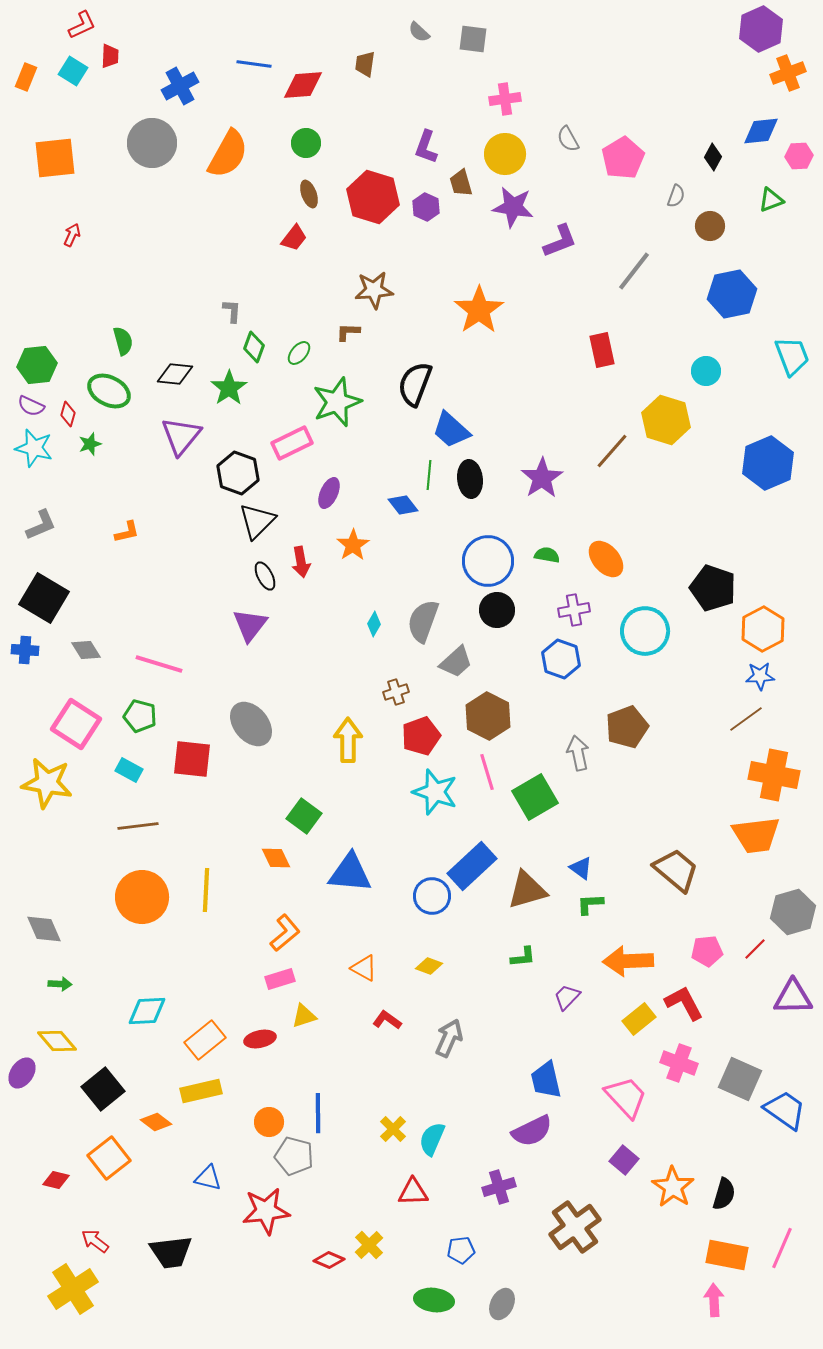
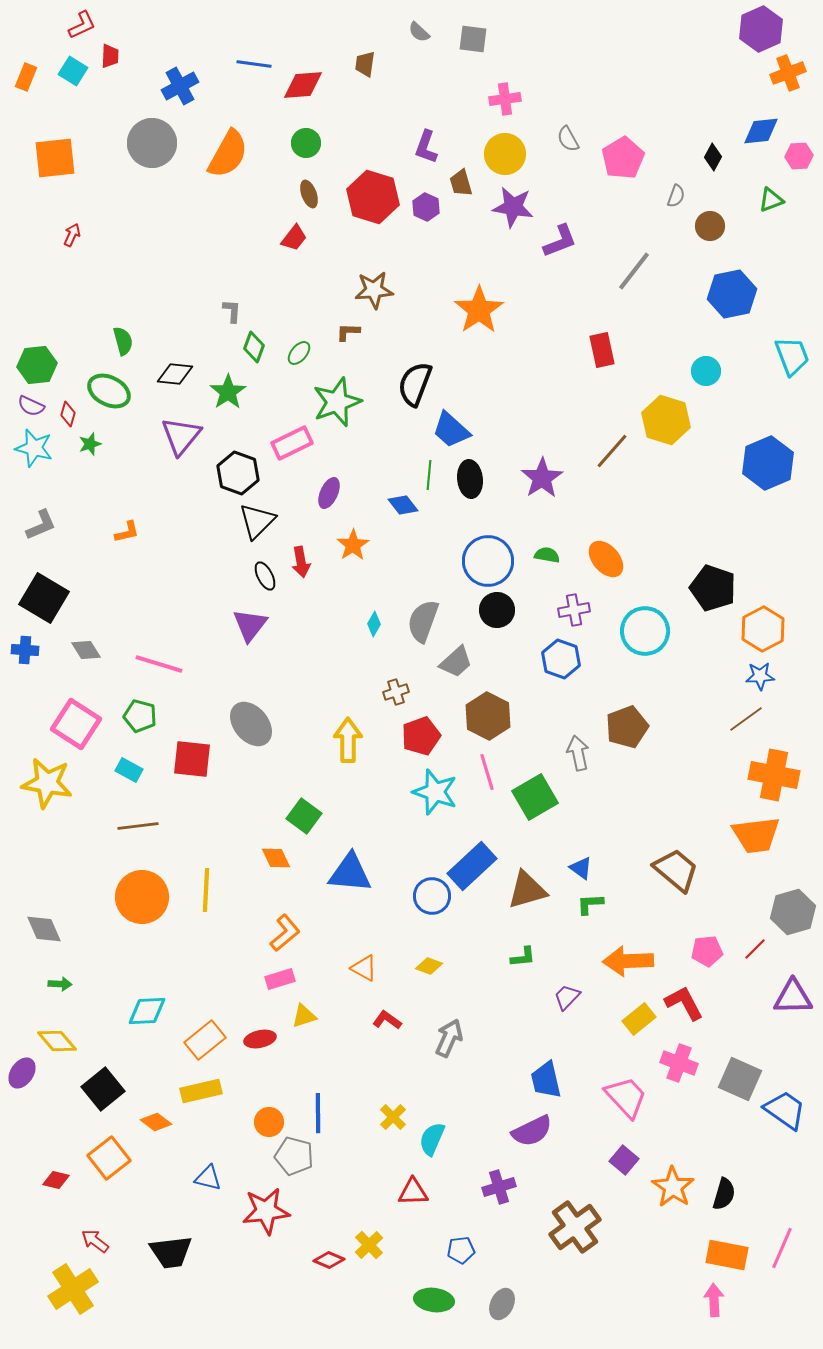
green star at (229, 388): moved 1 px left, 4 px down
yellow cross at (393, 1129): moved 12 px up
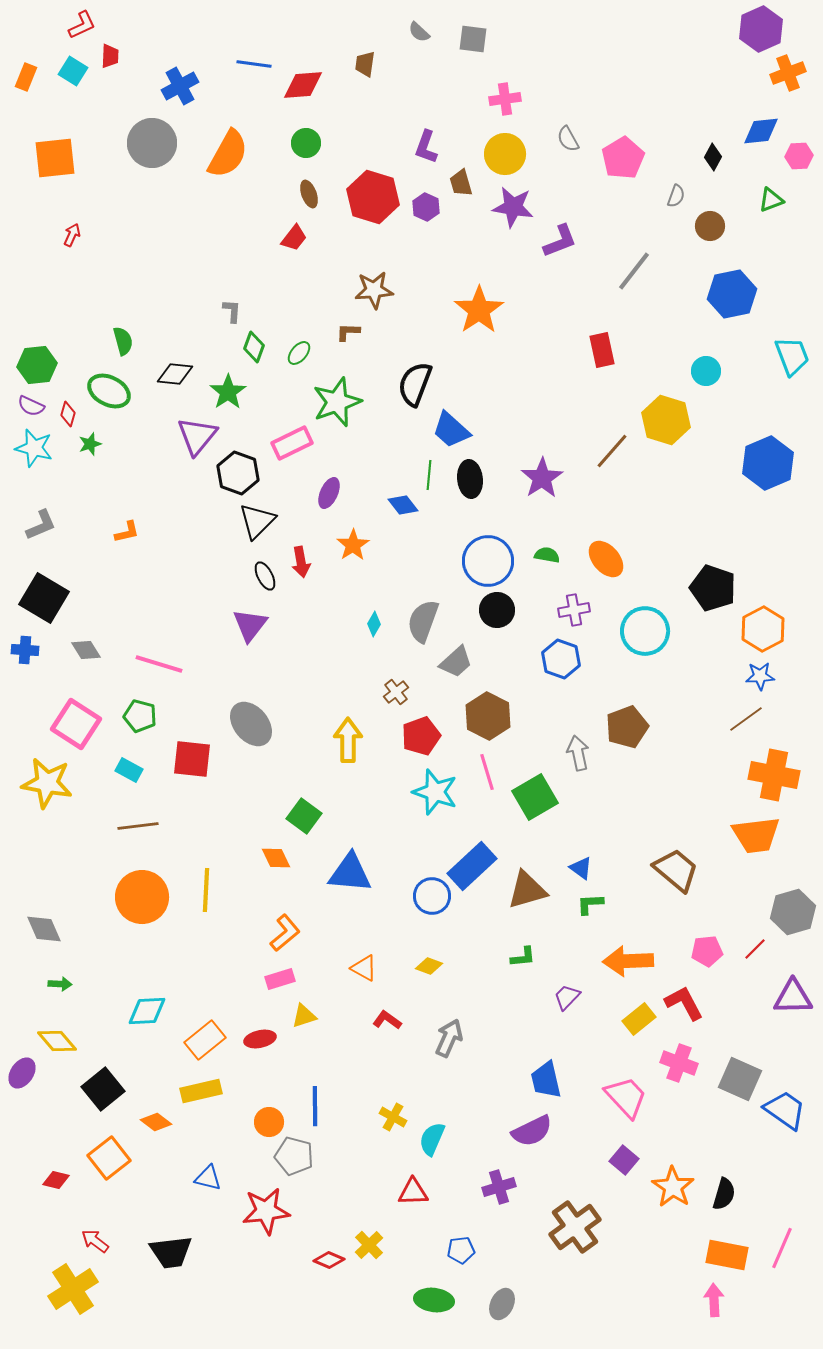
purple triangle at (181, 436): moved 16 px right
brown cross at (396, 692): rotated 20 degrees counterclockwise
blue line at (318, 1113): moved 3 px left, 7 px up
yellow cross at (393, 1117): rotated 16 degrees counterclockwise
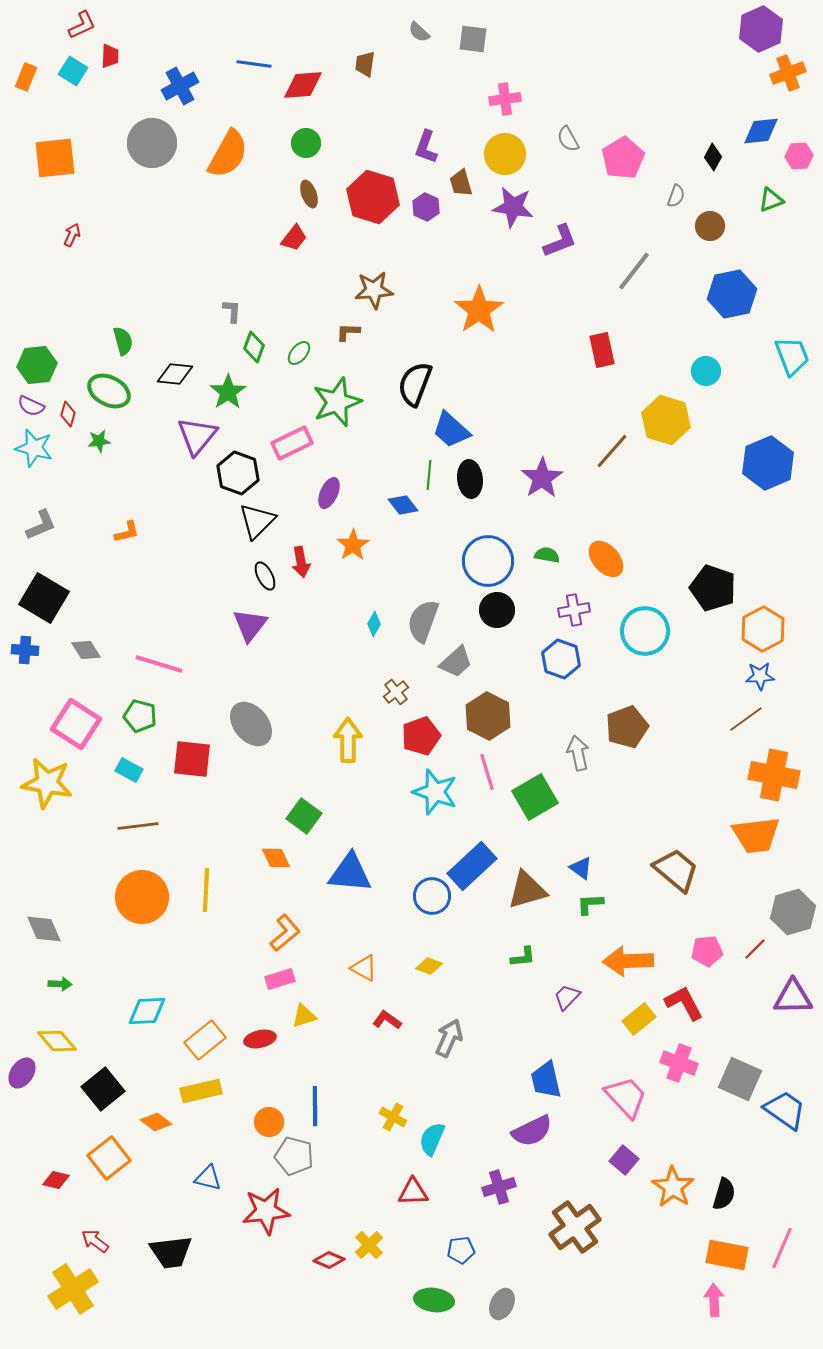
green star at (90, 444): moved 9 px right, 3 px up; rotated 10 degrees clockwise
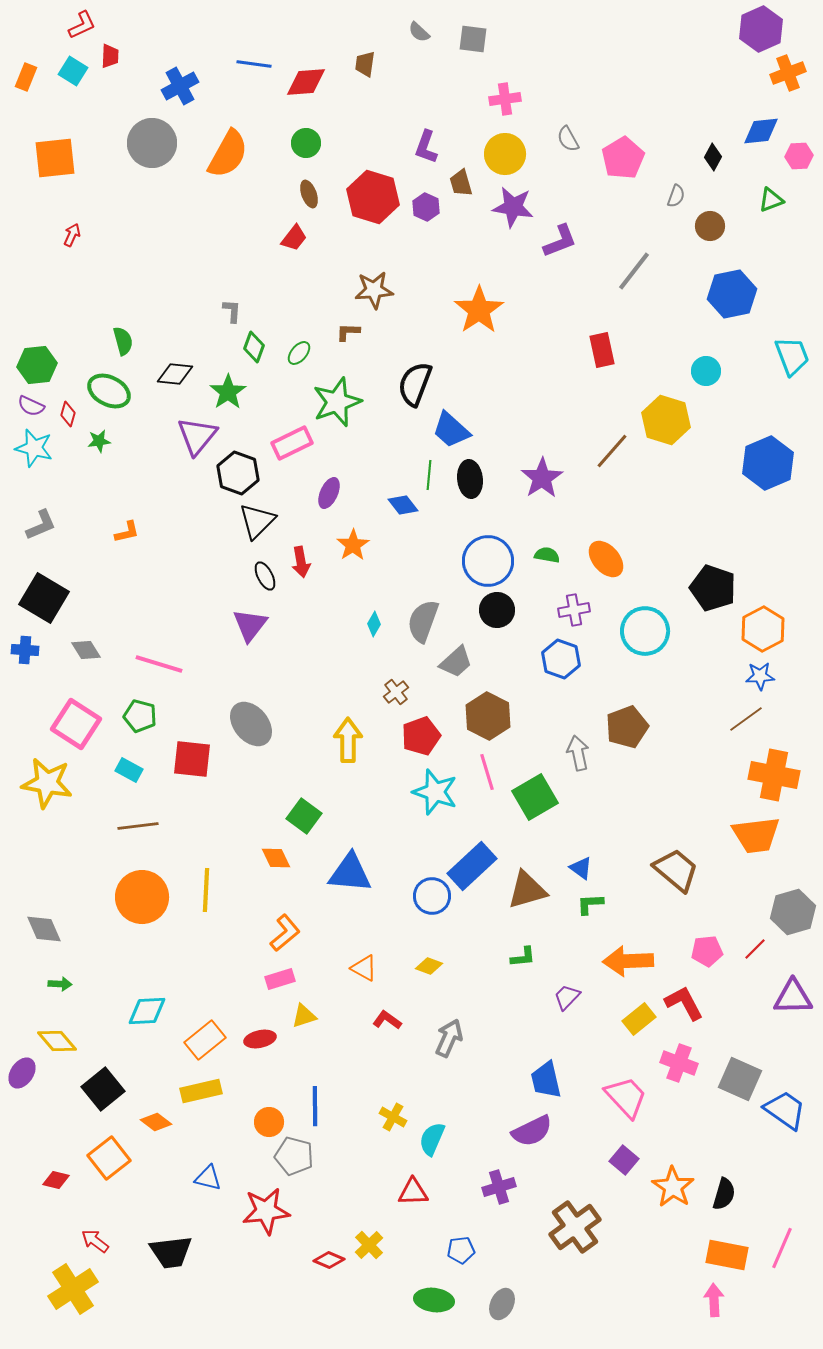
red diamond at (303, 85): moved 3 px right, 3 px up
